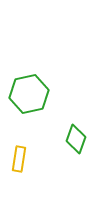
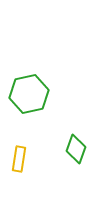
green diamond: moved 10 px down
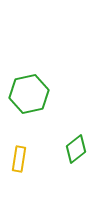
green diamond: rotated 32 degrees clockwise
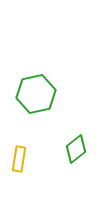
green hexagon: moved 7 px right
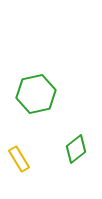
yellow rectangle: rotated 40 degrees counterclockwise
